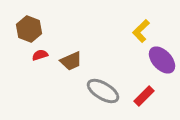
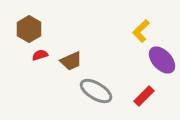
brown hexagon: rotated 10 degrees clockwise
gray ellipse: moved 7 px left
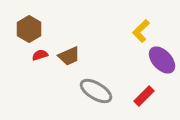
brown trapezoid: moved 2 px left, 5 px up
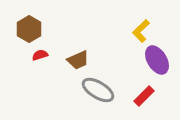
brown trapezoid: moved 9 px right, 4 px down
purple ellipse: moved 5 px left; rotated 12 degrees clockwise
gray ellipse: moved 2 px right, 1 px up
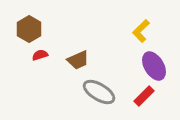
purple ellipse: moved 3 px left, 6 px down
gray ellipse: moved 1 px right, 2 px down
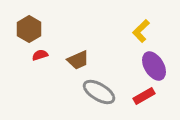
red rectangle: rotated 15 degrees clockwise
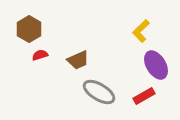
purple ellipse: moved 2 px right, 1 px up
